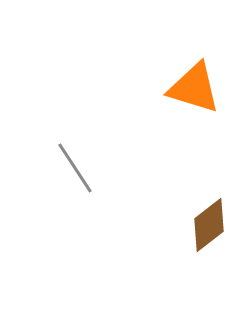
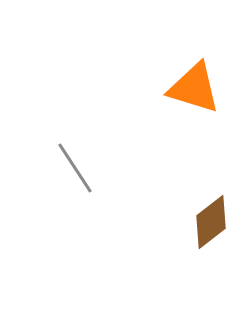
brown diamond: moved 2 px right, 3 px up
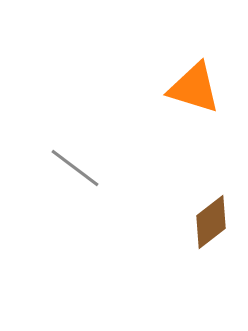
gray line: rotated 20 degrees counterclockwise
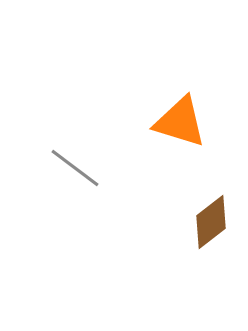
orange triangle: moved 14 px left, 34 px down
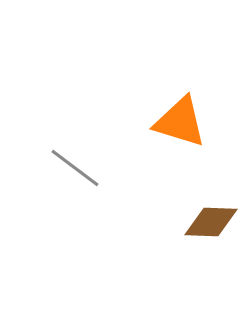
brown diamond: rotated 40 degrees clockwise
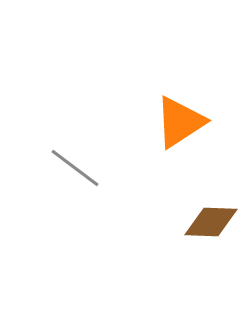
orange triangle: rotated 50 degrees counterclockwise
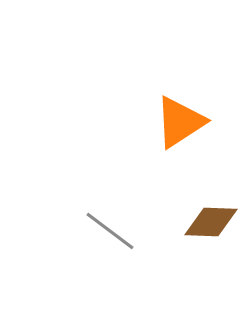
gray line: moved 35 px right, 63 px down
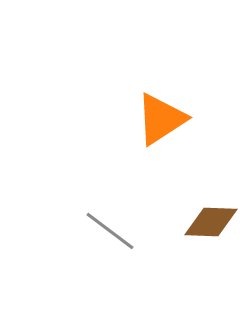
orange triangle: moved 19 px left, 3 px up
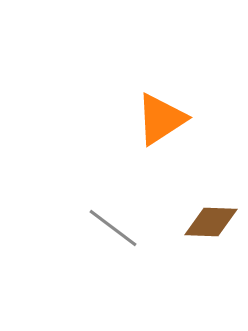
gray line: moved 3 px right, 3 px up
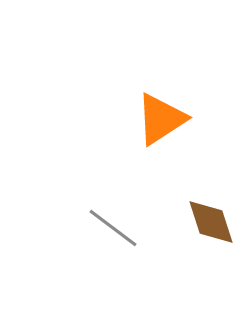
brown diamond: rotated 70 degrees clockwise
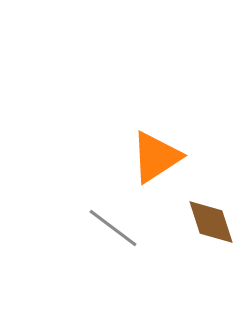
orange triangle: moved 5 px left, 38 px down
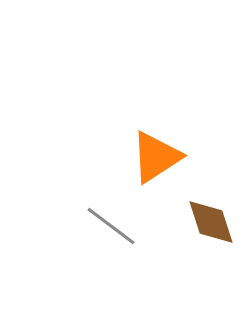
gray line: moved 2 px left, 2 px up
